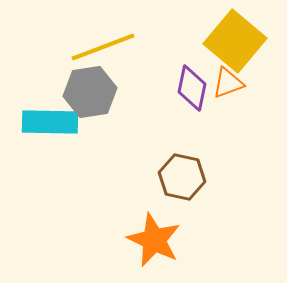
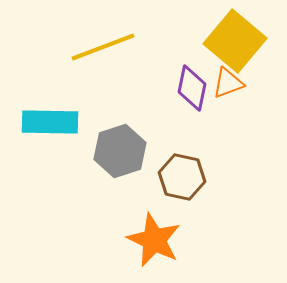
gray hexagon: moved 30 px right, 59 px down; rotated 9 degrees counterclockwise
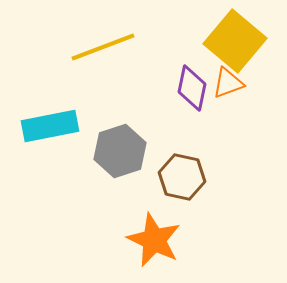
cyan rectangle: moved 4 px down; rotated 12 degrees counterclockwise
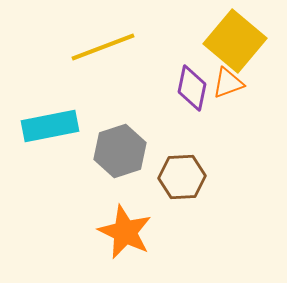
brown hexagon: rotated 15 degrees counterclockwise
orange star: moved 29 px left, 8 px up
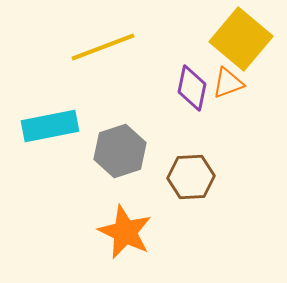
yellow square: moved 6 px right, 2 px up
brown hexagon: moved 9 px right
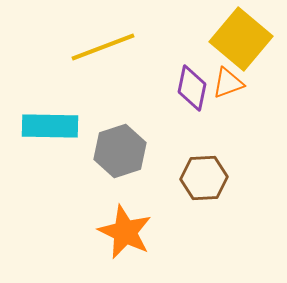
cyan rectangle: rotated 12 degrees clockwise
brown hexagon: moved 13 px right, 1 px down
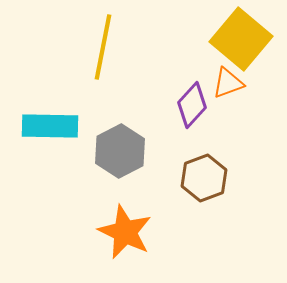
yellow line: rotated 58 degrees counterclockwise
purple diamond: moved 17 px down; rotated 30 degrees clockwise
gray hexagon: rotated 9 degrees counterclockwise
brown hexagon: rotated 18 degrees counterclockwise
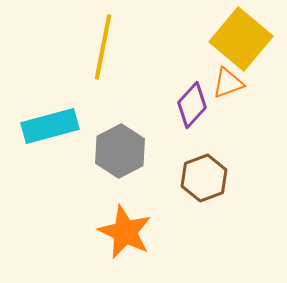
cyan rectangle: rotated 16 degrees counterclockwise
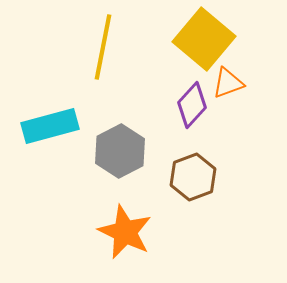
yellow square: moved 37 px left
brown hexagon: moved 11 px left, 1 px up
